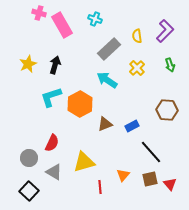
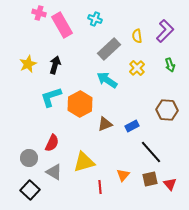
black square: moved 1 px right, 1 px up
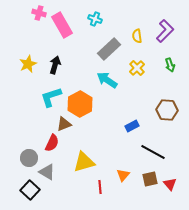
brown triangle: moved 41 px left
black line: moved 2 px right; rotated 20 degrees counterclockwise
gray triangle: moved 7 px left
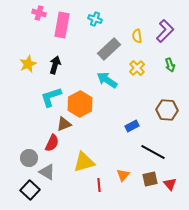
pink rectangle: rotated 40 degrees clockwise
red line: moved 1 px left, 2 px up
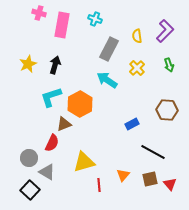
gray rectangle: rotated 20 degrees counterclockwise
green arrow: moved 1 px left
blue rectangle: moved 2 px up
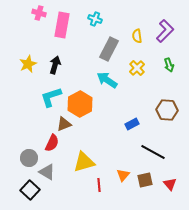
brown square: moved 5 px left, 1 px down
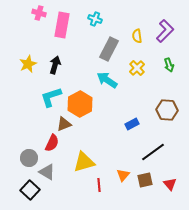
black line: rotated 65 degrees counterclockwise
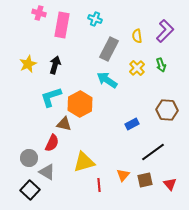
green arrow: moved 8 px left
brown triangle: rotated 35 degrees clockwise
